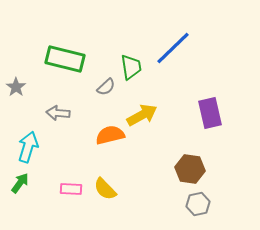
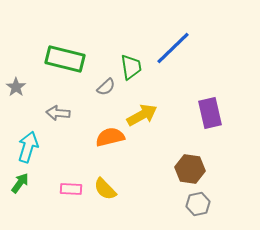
orange semicircle: moved 2 px down
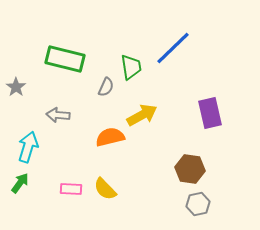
gray semicircle: rotated 24 degrees counterclockwise
gray arrow: moved 2 px down
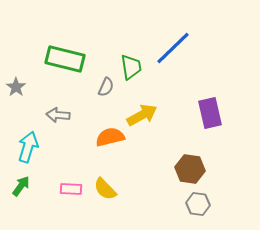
green arrow: moved 1 px right, 3 px down
gray hexagon: rotated 20 degrees clockwise
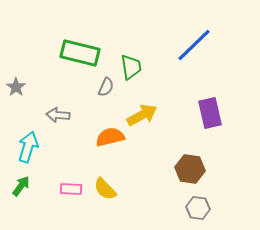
blue line: moved 21 px right, 3 px up
green rectangle: moved 15 px right, 6 px up
gray hexagon: moved 4 px down
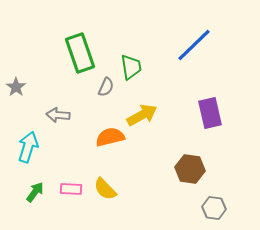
green rectangle: rotated 57 degrees clockwise
green arrow: moved 14 px right, 6 px down
gray hexagon: moved 16 px right
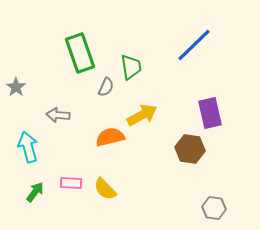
cyan arrow: rotated 32 degrees counterclockwise
brown hexagon: moved 20 px up
pink rectangle: moved 6 px up
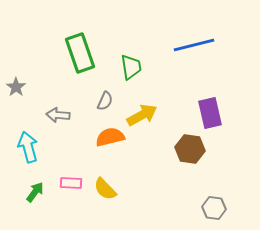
blue line: rotated 30 degrees clockwise
gray semicircle: moved 1 px left, 14 px down
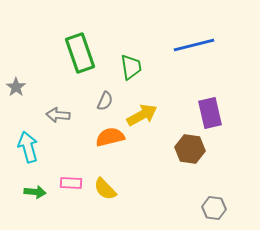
green arrow: rotated 60 degrees clockwise
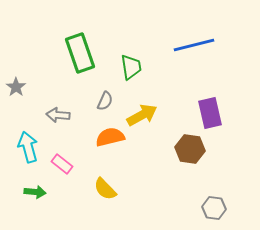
pink rectangle: moved 9 px left, 19 px up; rotated 35 degrees clockwise
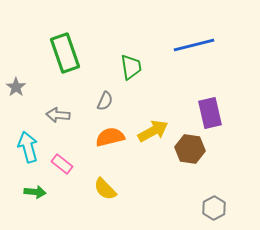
green rectangle: moved 15 px left
yellow arrow: moved 11 px right, 16 px down
gray hexagon: rotated 25 degrees clockwise
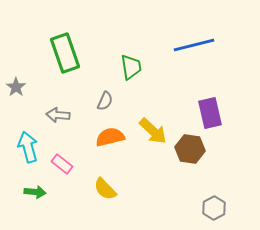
yellow arrow: rotated 72 degrees clockwise
